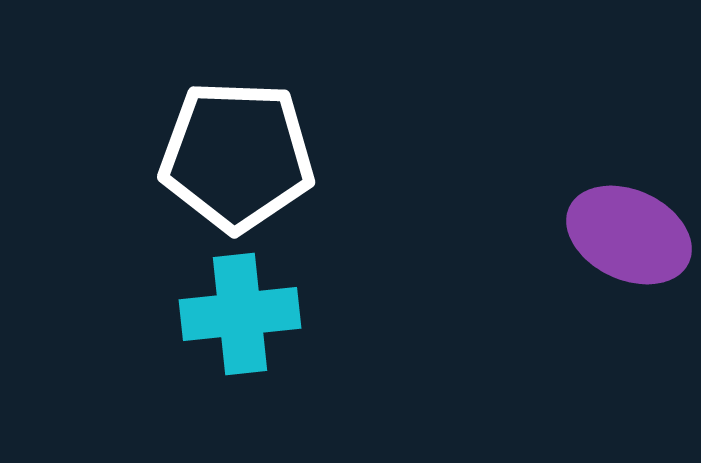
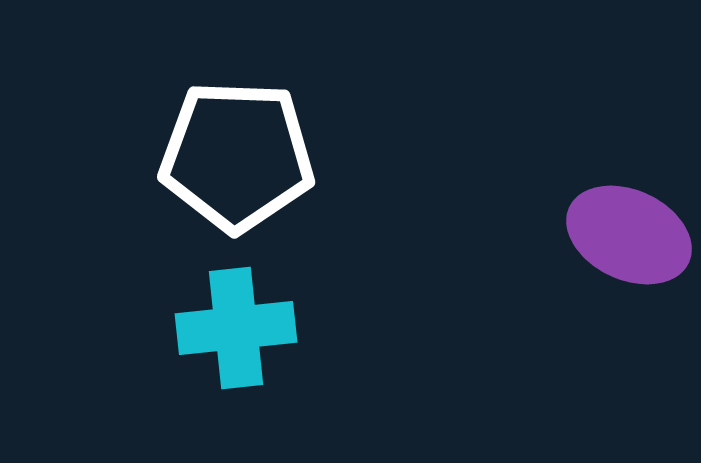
cyan cross: moved 4 px left, 14 px down
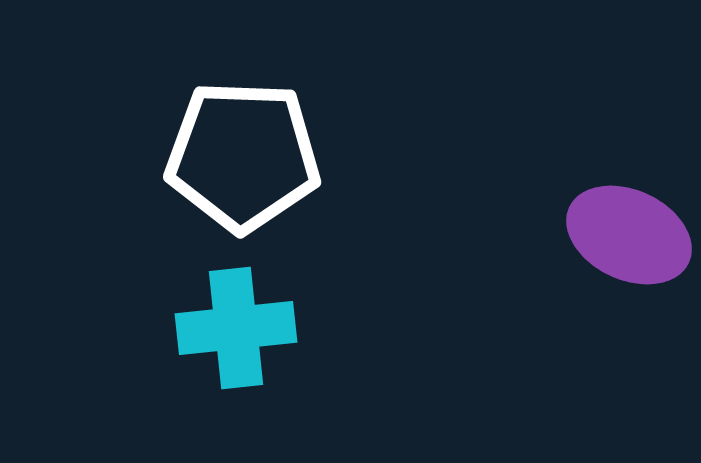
white pentagon: moved 6 px right
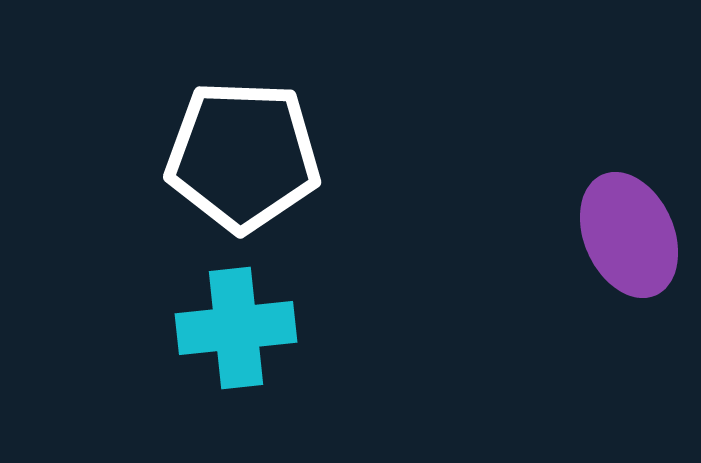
purple ellipse: rotated 41 degrees clockwise
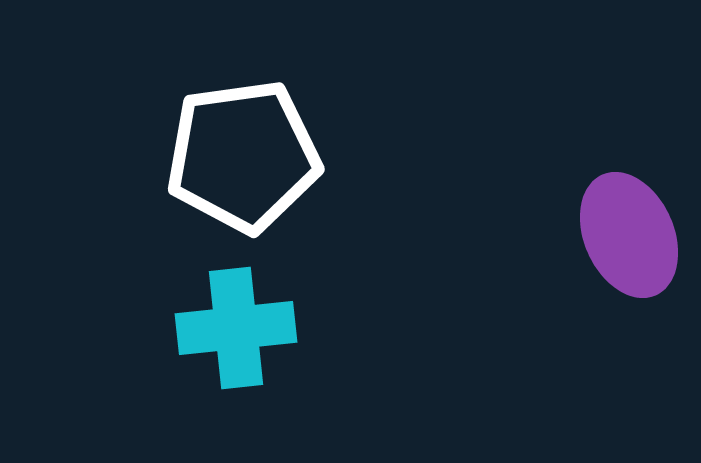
white pentagon: rotated 10 degrees counterclockwise
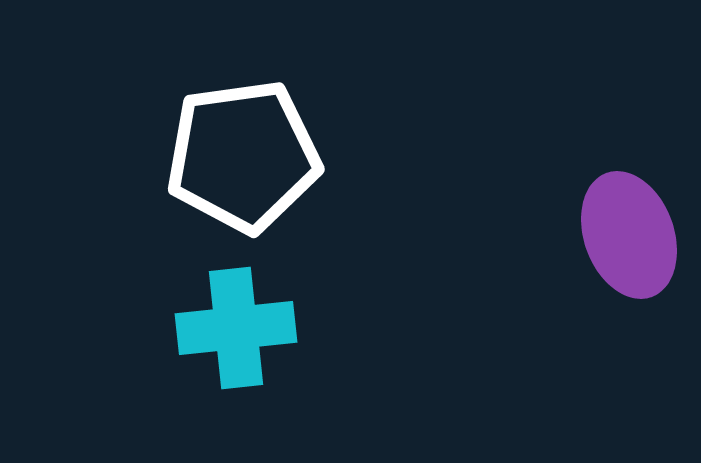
purple ellipse: rotated 4 degrees clockwise
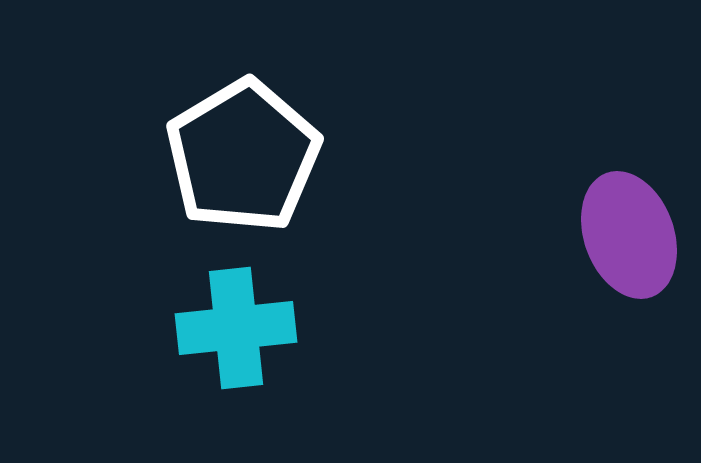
white pentagon: rotated 23 degrees counterclockwise
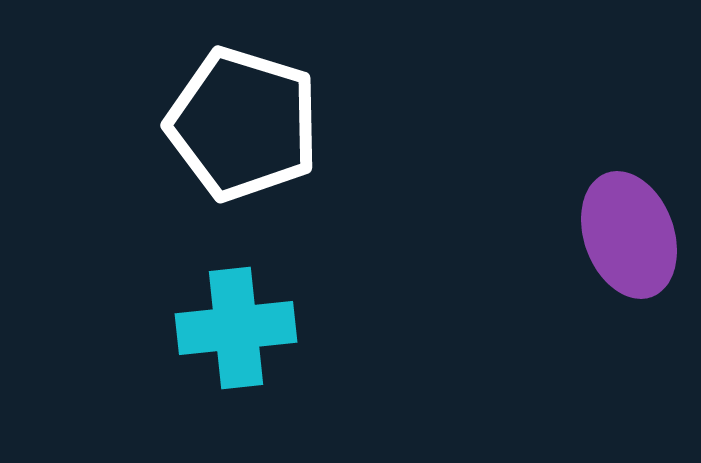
white pentagon: moved 32 px up; rotated 24 degrees counterclockwise
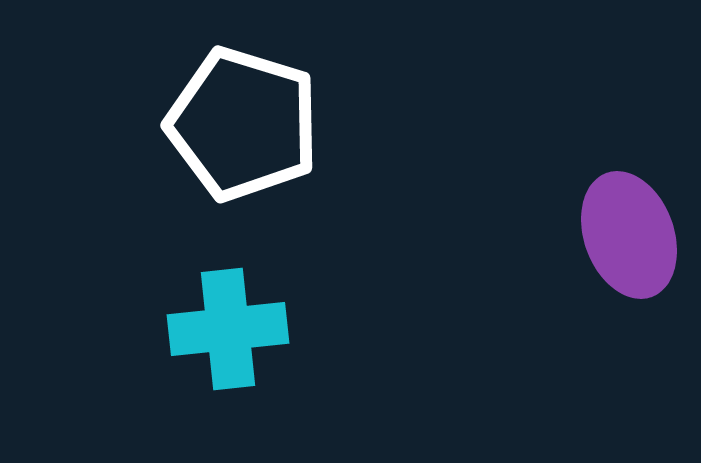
cyan cross: moved 8 px left, 1 px down
